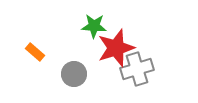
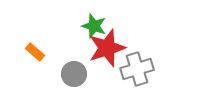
green star: rotated 15 degrees clockwise
red star: moved 9 px left
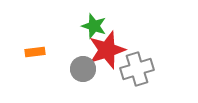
red star: moved 2 px down
orange rectangle: rotated 48 degrees counterclockwise
gray circle: moved 9 px right, 5 px up
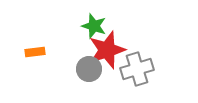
gray circle: moved 6 px right
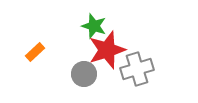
orange rectangle: rotated 36 degrees counterclockwise
gray circle: moved 5 px left, 5 px down
